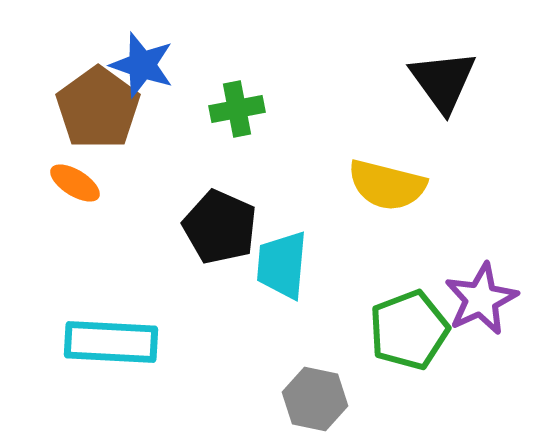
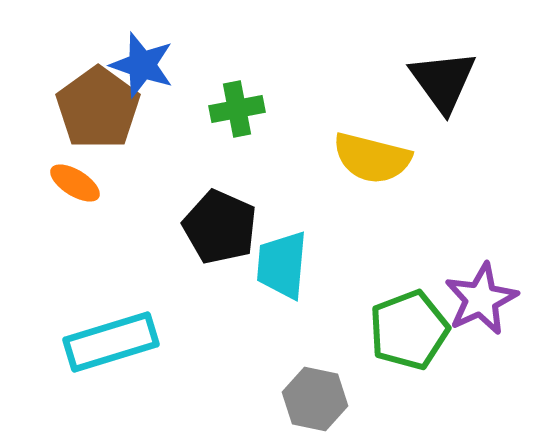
yellow semicircle: moved 15 px left, 27 px up
cyan rectangle: rotated 20 degrees counterclockwise
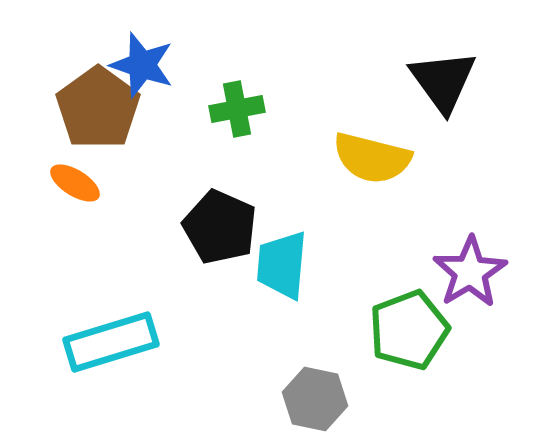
purple star: moved 11 px left, 27 px up; rotated 6 degrees counterclockwise
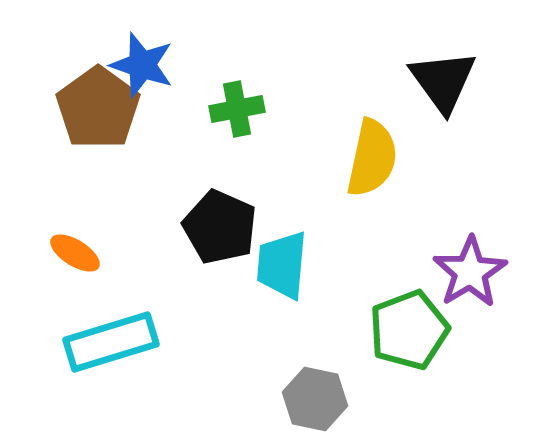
yellow semicircle: rotated 92 degrees counterclockwise
orange ellipse: moved 70 px down
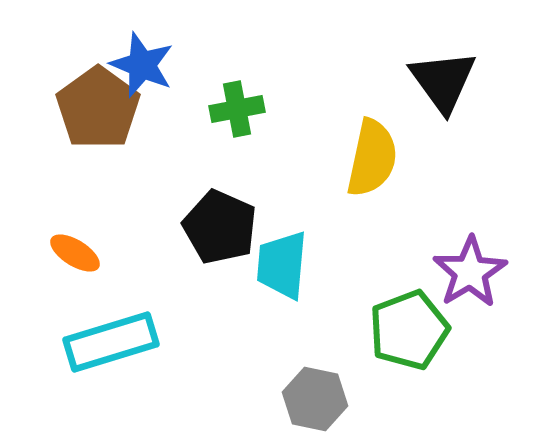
blue star: rotated 4 degrees clockwise
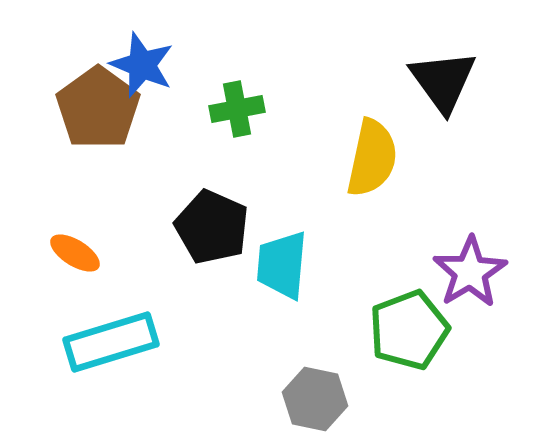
black pentagon: moved 8 px left
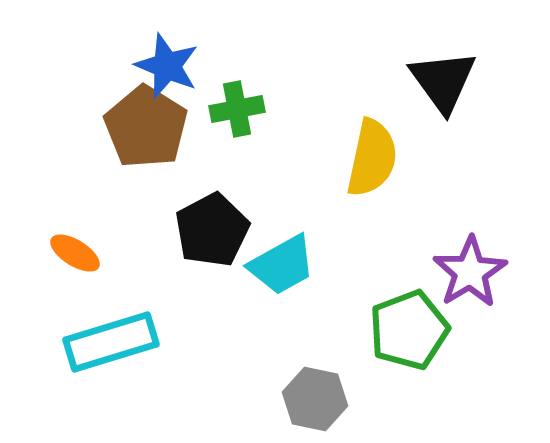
blue star: moved 25 px right, 1 px down
brown pentagon: moved 48 px right, 19 px down; rotated 4 degrees counterclockwise
black pentagon: moved 3 px down; rotated 20 degrees clockwise
cyan trapezoid: rotated 124 degrees counterclockwise
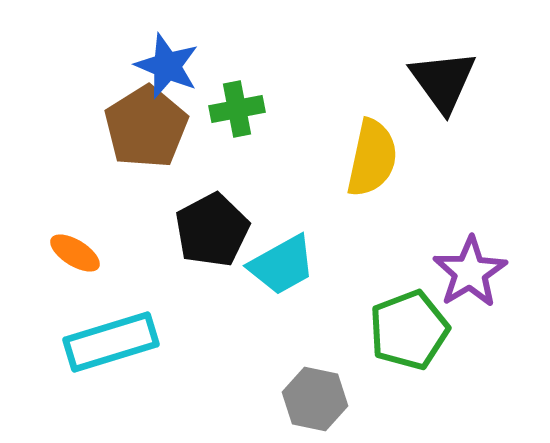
brown pentagon: rotated 8 degrees clockwise
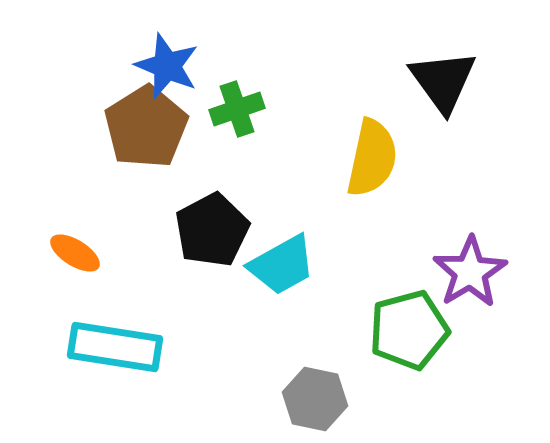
green cross: rotated 8 degrees counterclockwise
green pentagon: rotated 6 degrees clockwise
cyan rectangle: moved 4 px right, 5 px down; rotated 26 degrees clockwise
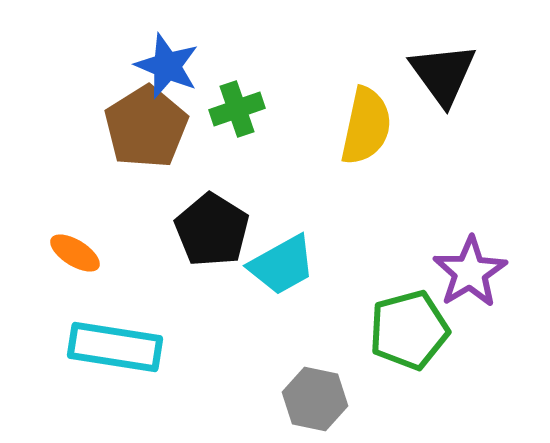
black triangle: moved 7 px up
yellow semicircle: moved 6 px left, 32 px up
black pentagon: rotated 12 degrees counterclockwise
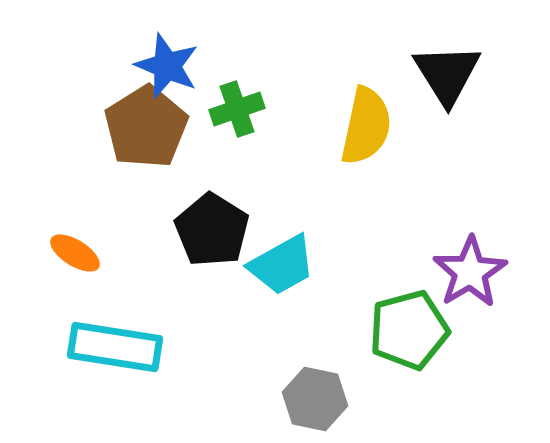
black triangle: moved 4 px right; rotated 4 degrees clockwise
